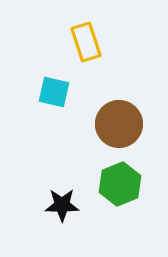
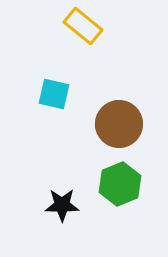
yellow rectangle: moved 3 px left, 16 px up; rotated 33 degrees counterclockwise
cyan square: moved 2 px down
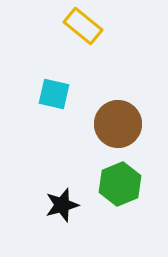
brown circle: moved 1 px left
black star: rotated 16 degrees counterclockwise
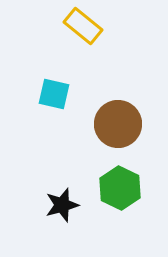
green hexagon: moved 4 px down; rotated 12 degrees counterclockwise
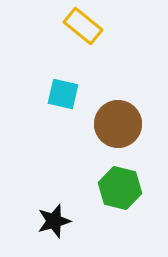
cyan square: moved 9 px right
green hexagon: rotated 12 degrees counterclockwise
black star: moved 8 px left, 16 px down
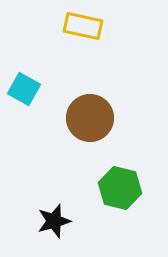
yellow rectangle: rotated 27 degrees counterclockwise
cyan square: moved 39 px left, 5 px up; rotated 16 degrees clockwise
brown circle: moved 28 px left, 6 px up
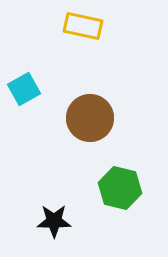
cyan square: rotated 32 degrees clockwise
black star: rotated 16 degrees clockwise
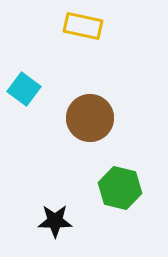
cyan square: rotated 24 degrees counterclockwise
black star: moved 1 px right
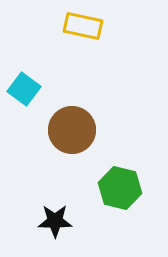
brown circle: moved 18 px left, 12 px down
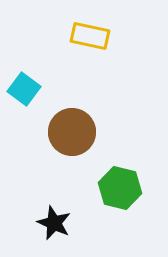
yellow rectangle: moved 7 px right, 10 px down
brown circle: moved 2 px down
black star: moved 1 px left, 2 px down; rotated 24 degrees clockwise
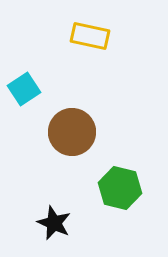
cyan square: rotated 20 degrees clockwise
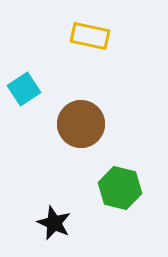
brown circle: moved 9 px right, 8 px up
